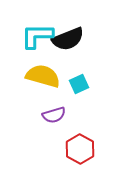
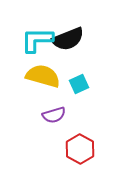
cyan L-shape: moved 4 px down
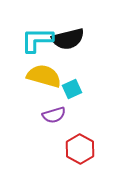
black semicircle: rotated 8 degrees clockwise
yellow semicircle: moved 1 px right
cyan square: moved 7 px left, 5 px down
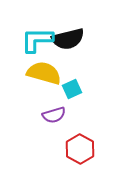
yellow semicircle: moved 3 px up
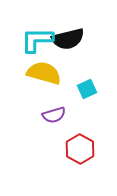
cyan square: moved 15 px right
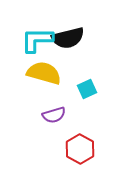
black semicircle: moved 1 px up
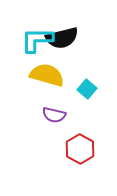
black semicircle: moved 6 px left
yellow semicircle: moved 3 px right, 2 px down
cyan square: rotated 24 degrees counterclockwise
purple semicircle: rotated 30 degrees clockwise
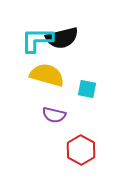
cyan square: rotated 30 degrees counterclockwise
red hexagon: moved 1 px right, 1 px down
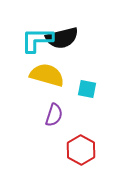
purple semicircle: rotated 85 degrees counterclockwise
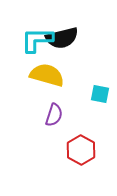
cyan square: moved 13 px right, 5 px down
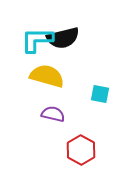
black semicircle: moved 1 px right
yellow semicircle: moved 1 px down
purple semicircle: moved 1 px left, 1 px up; rotated 95 degrees counterclockwise
